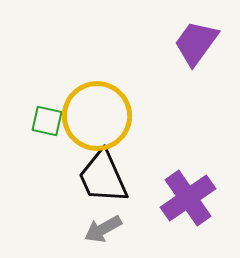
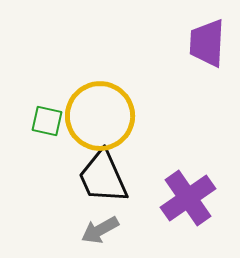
purple trapezoid: moved 11 px right; rotated 33 degrees counterclockwise
yellow circle: moved 3 px right
gray arrow: moved 3 px left, 1 px down
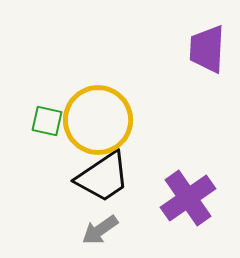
purple trapezoid: moved 6 px down
yellow circle: moved 2 px left, 4 px down
black trapezoid: rotated 100 degrees counterclockwise
gray arrow: rotated 6 degrees counterclockwise
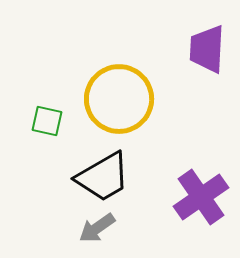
yellow circle: moved 21 px right, 21 px up
black trapezoid: rotated 4 degrees clockwise
purple cross: moved 13 px right, 1 px up
gray arrow: moved 3 px left, 2 px up
